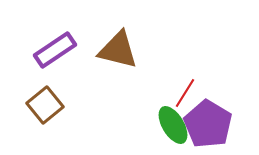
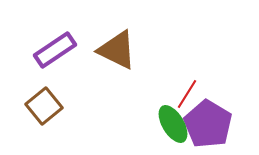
brown triangle: moved 1 px left; rotated 12 degrees clockwise
red line: moved 2 px right, 1 px down
brown square: moved 1 px left, 1 px down
green ellipse: moved 1 px up
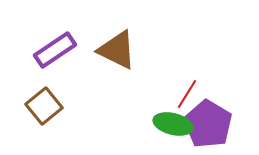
green ellipse: rotated 45 degrees counterclockwise
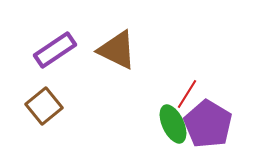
green ellipse: rotated 51 degrees clockwise
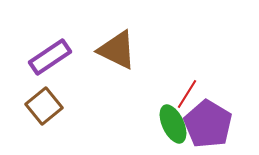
purple rectangle: moved 5 px left, 7 px down
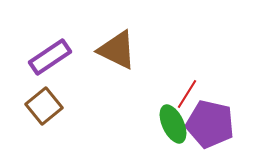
purple pentagon: moved 2 px right; rotated 18 degrees counterclockwise
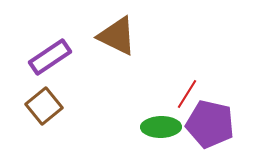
brown triangle: moved 14 px up
green ellipse: moved 12 px left, 3 px down; rotated 66 degrees counterclockwise
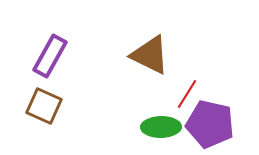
brown triangle: moved 33 px right, 19 px down
purple rectangle: moved 1 px up; rotated 27 degrees counterclockwise
brown square: rotated 27 degrees counterclockwise
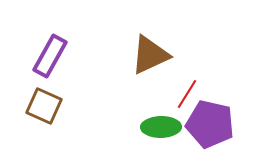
brown triangle: rotated 51 degrees counterclockwise
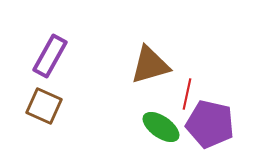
brown triangle: moved 10 px down; rotated 9 degrees clockwise
red line: rotated 20 degrees counterclockwise
green ellipse: rotated 36 degrees clockwise
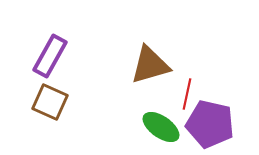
brown square: moved 6 px right, 4 px up
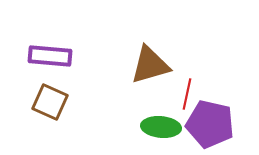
purple rectangle: rotated 66 degrees clockwise
green ellipse: rotated 30 degrees counterclockwise
